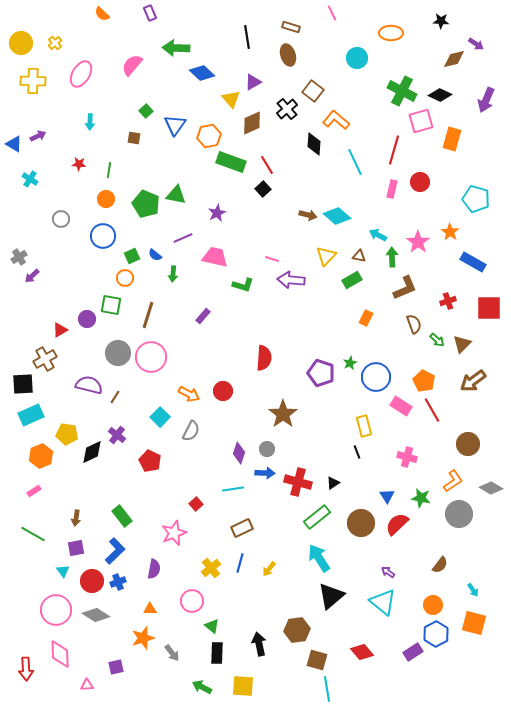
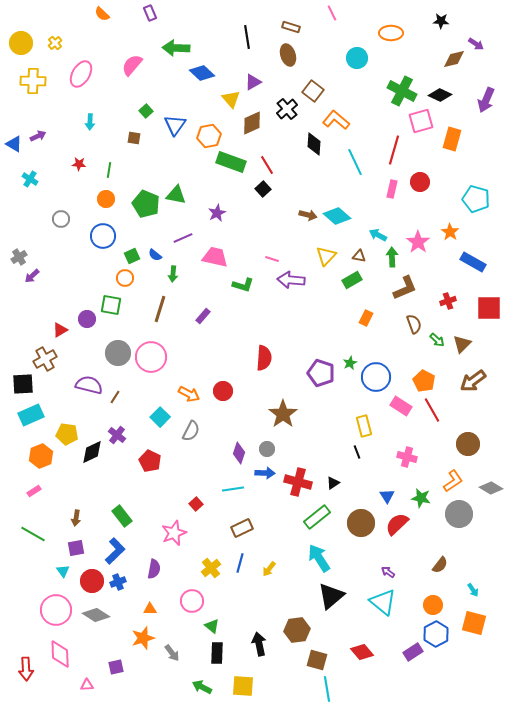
brown line at (148, 315): moved 12 px right, 6 px up
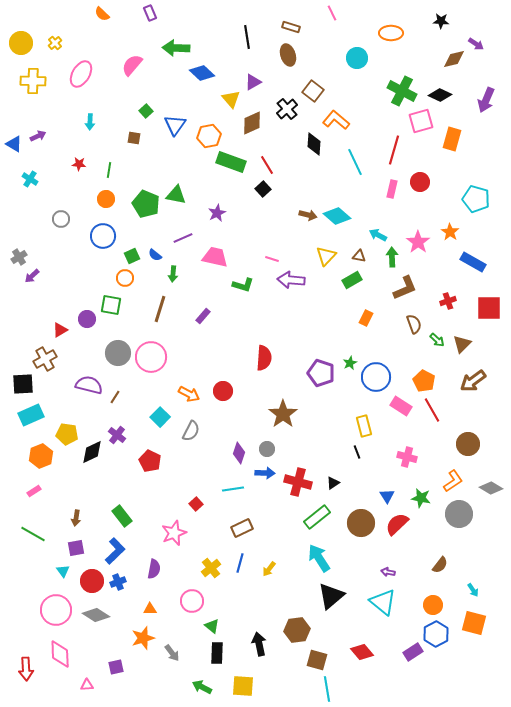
purple arrow at (388, 572): rotated 24 degrees counterclockwise
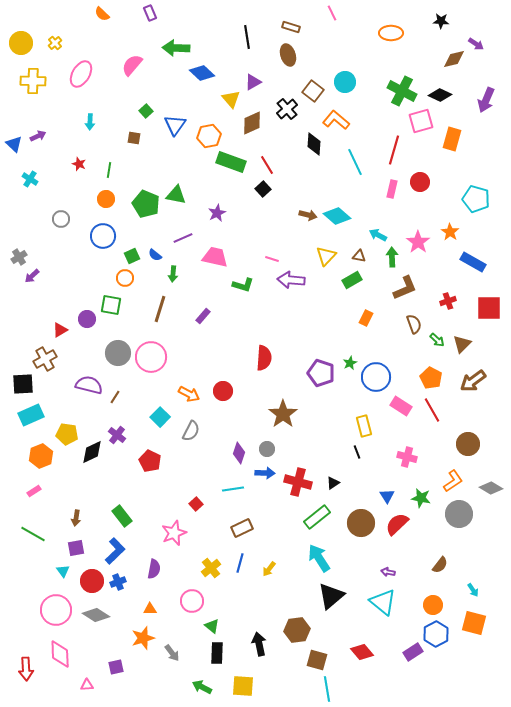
cyan circle at (357, 58): moved 12 px left, 24 px down
blue triangle at (14, 144): rotated 12 degrees clockwise
red star at (79, 164): rotated 16 degrees clockwise
orange pentagon at (424, 381): moved 7 px right, 3 px up
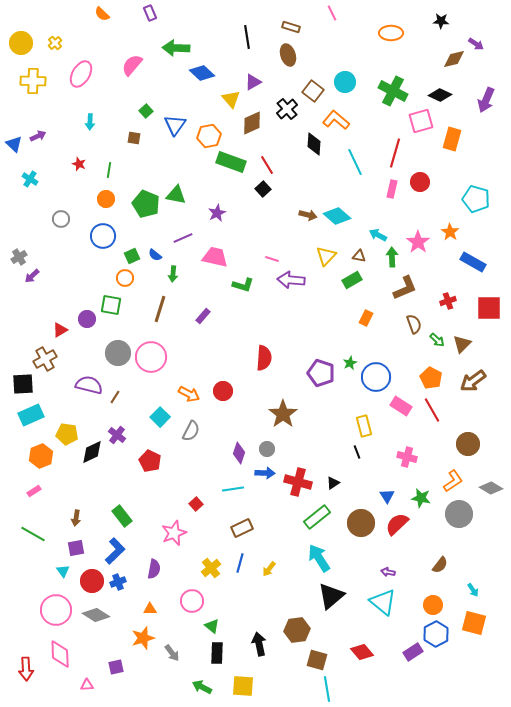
green cross at (402, 91): moved 9 px left
red line at (394, 150): moved 1 px right, 3 px down
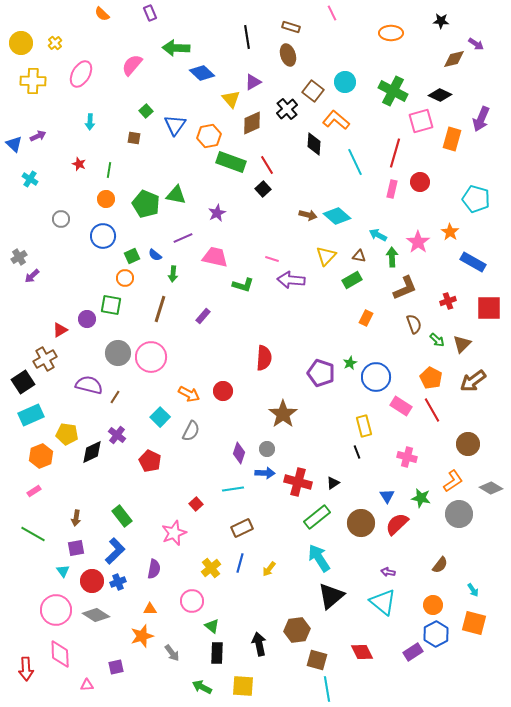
purple arrow at (486, 100): moved 5 px left, 19 px down
black square at (23, 384): moved 2 px up; rotated 30 degrees counterclockwise
orange star at (143, 638): moved 1 px left, 2 px up
red diamond at (362, 652): rotated 15 degrees clockwise
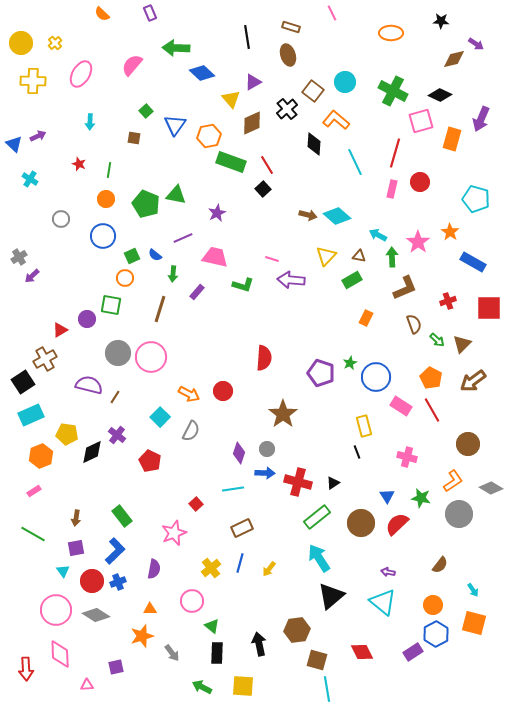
purple rectangle at (203, 316): moved 6 px left, 24 px up
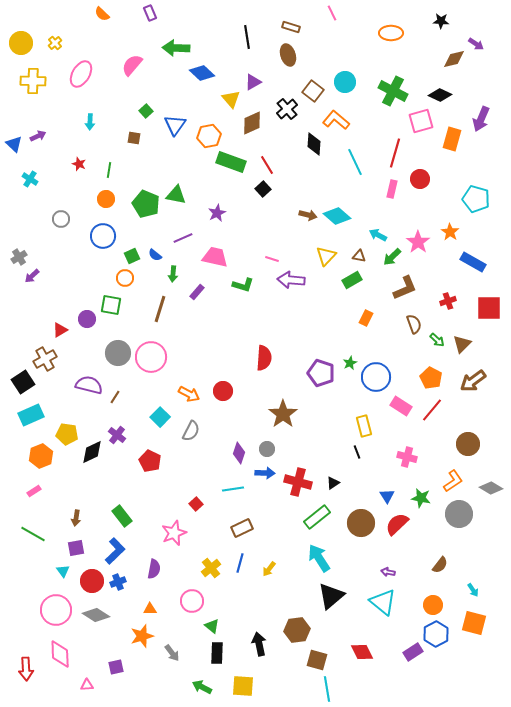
red circle at (420, 182): moved 3 px up
green arrow at (392, 257): rotated 132 degrees counterclockwise
red line at (432, 410): rotated 70 degrees clockwise
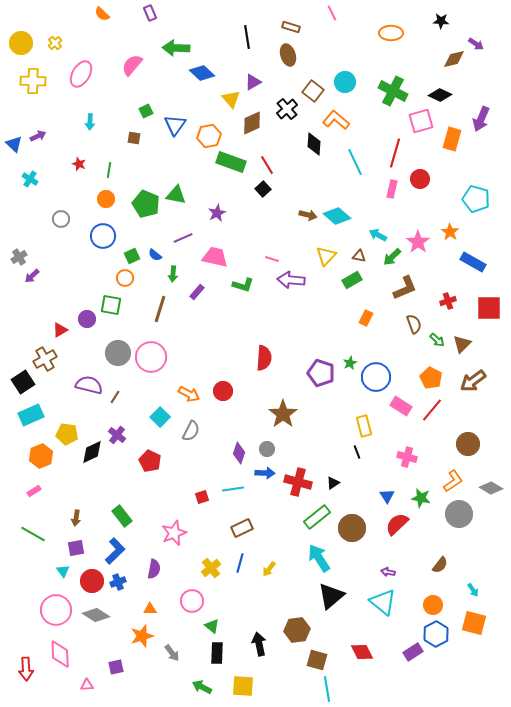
green square at (146, 111): rotated 16 degrees clockwise
red square at (196, 504): moved 6 px right, 7 px up; rotated 24 degrees clockwise
brown circle at (361, 523): moved 9 px left, 5 px down
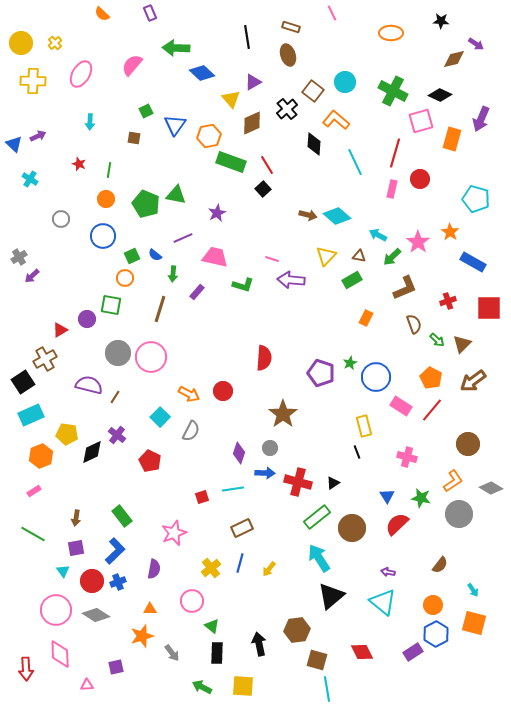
gray circle at (267, 449): moved 3 px right, 1 px up
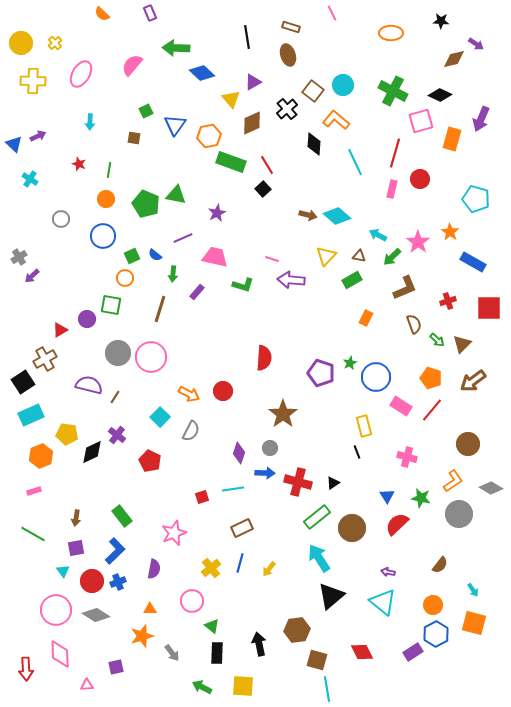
cyan circle at (345, 82): moved 2 px left, 3 px down
orange pentagon at (431, 378): rotated 10 degrees counterclockwise
pink rectangle at (34, 491): rotated 16 degrees clockwise
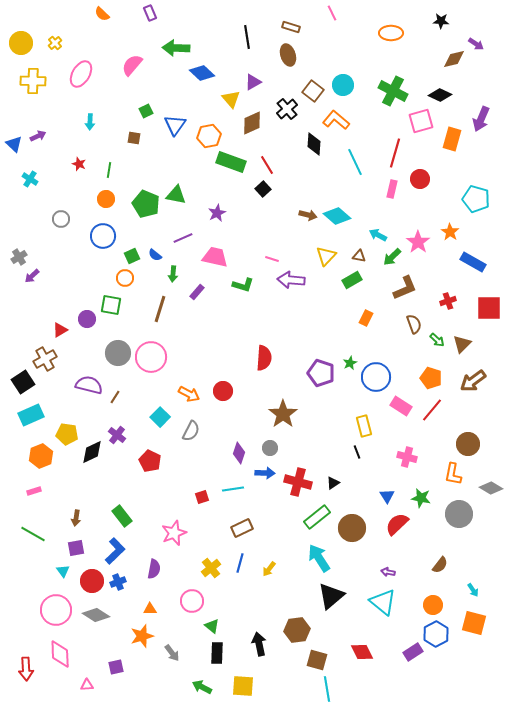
orange L-shape at (453, 481): moved 7 px up; rotated 135 degrees clockwise
